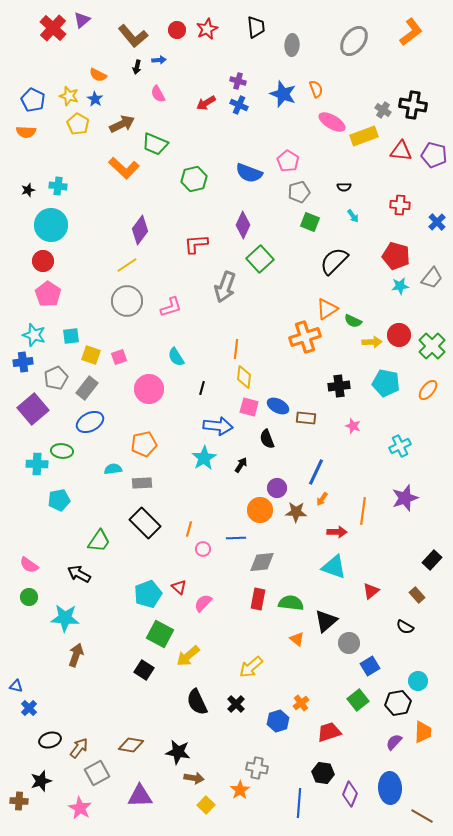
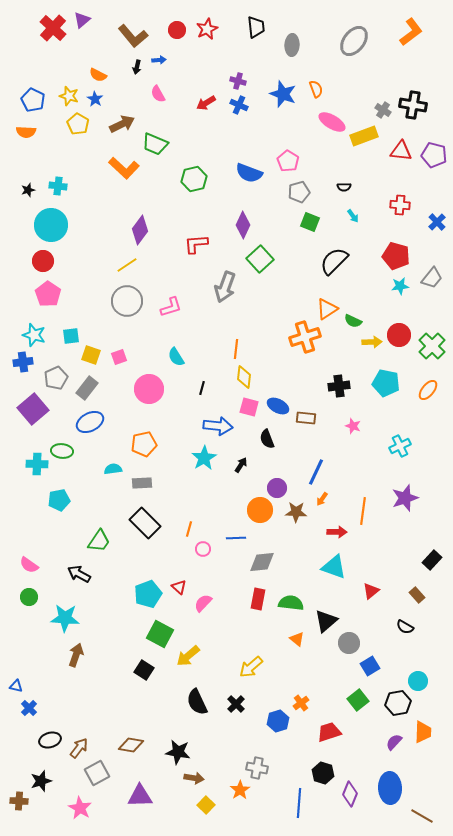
black hexagon at (323, 773): rotated 10 degrees clockwise
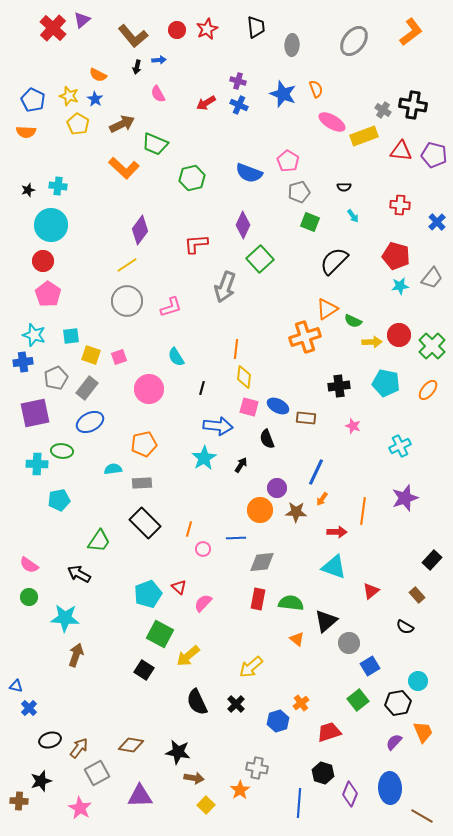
green hexagon at (194, 179): moved 2 px left, 1 px up
purple square at (33, 409): moved 2 px right, 4 px down; rotated 28 degrees clockwise
orange trapezoid at (423, 732): rotated 25 degrees counterclockwise
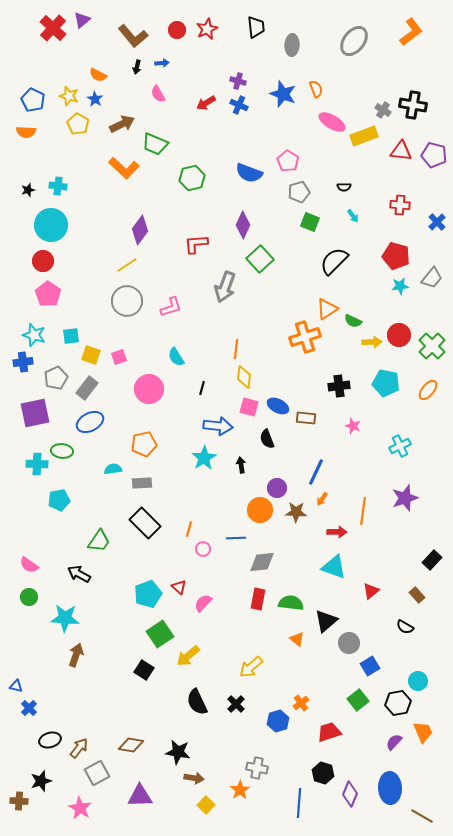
blue arrow at (159, 60): moved 3 px right, 3 px down
black arrow at (241, 465): rotated 42 degrees counterclockwise
green square at (160, 634): rotated 28 degrees clockwise
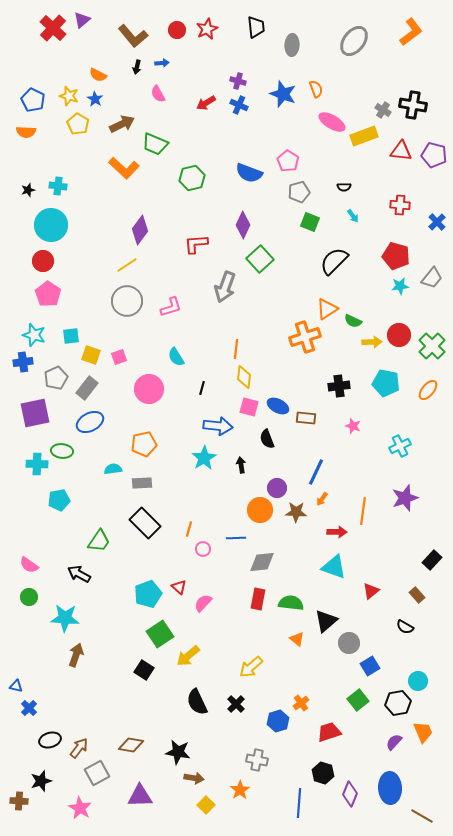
gray cross at (257, 768): moved 8 px up
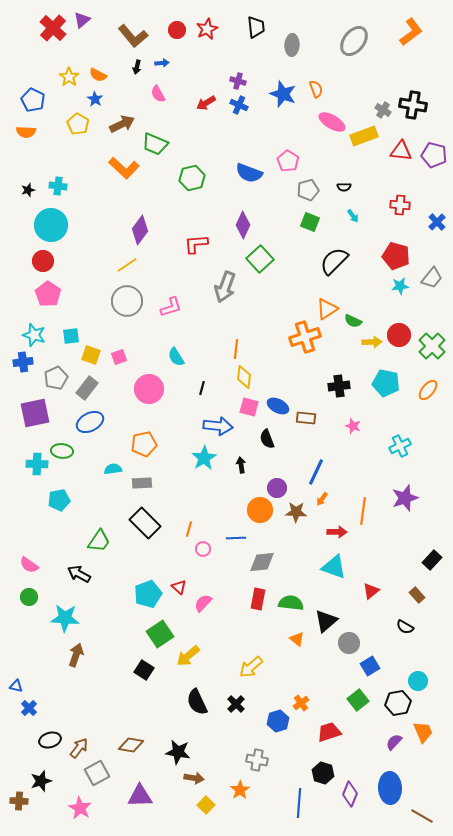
yellow star at (69, 96): moved 19 px up; rotated 18 degrees clockwise
gray pentagon at (299, 192): moved 9 px right, 2 px up
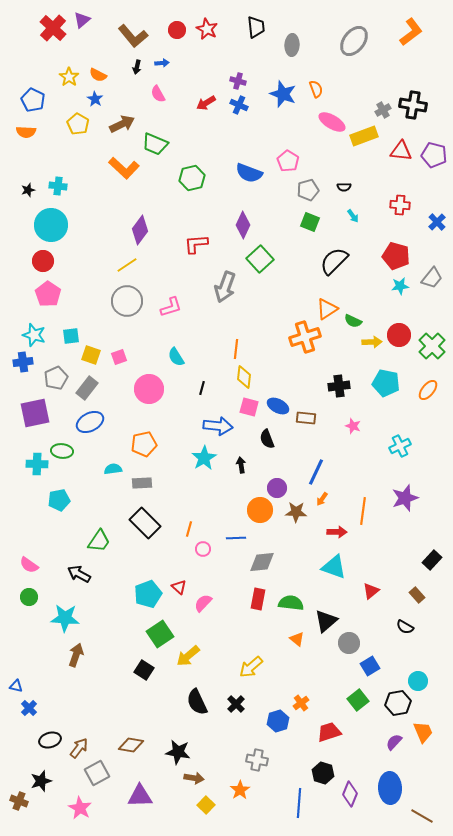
red star at (207, 29): rotated 20 degrees counterclockwise
gray cross at (383, 110): rotated 28 degrees clockwise
brown cross at (19, 801): rotated 18 degrees clockwise
